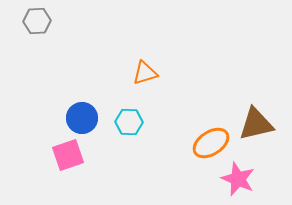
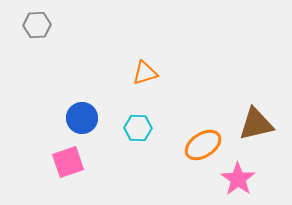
gray hexagon: moved 4 px down
cyan hexagon: moved 9 px right, 6 px down
orange ellipse: moved 8 px left, 2 px down
pink square: moved 7 px down
pink star: rotated 12 degrees clockwise
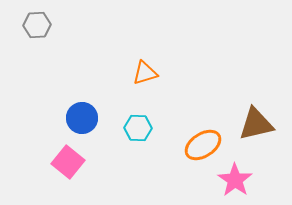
pink square: rotated 32 degrees counterclockwise
pink star: moved 3 px left, 1 px down
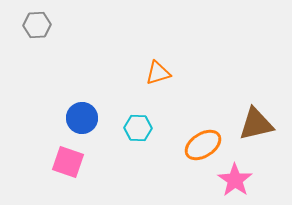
orange triangle: moved 13 px right
pink square: rotated 20 degrees counterclockwise
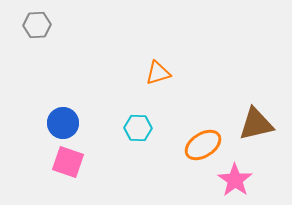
blue circle: moved 19 px left, 5 px down
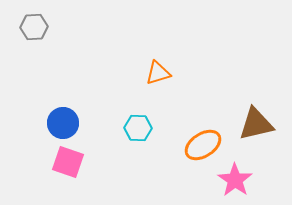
gray hexagon: moved 3 px left, 2 px down
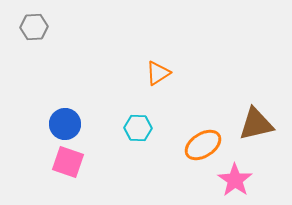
orange triangle: rotated 16 degrees counterclockwise
blue circle: moved 2 px right, 1 px down
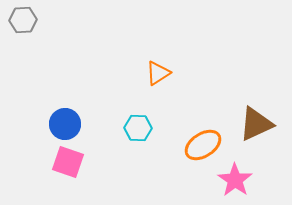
gray hexagon: moved 11 px left, 7 px up
brown triangle: rotated 12 degrees counterclockwise
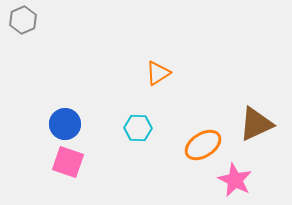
gray hexagon: rotated 20 degrees counterclockwise
pink star: rotated 8 degrees counterclockwise
